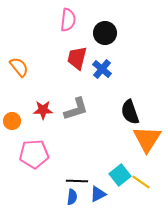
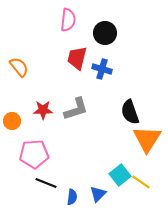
blue cross: rotated 24 degrees counterclockwise
black line: moved 31 px left, 2 px down; rotated 20 degrees clockwise
blue triangle: rotated 18 degrees counterclockwise
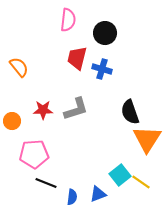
blue triangle: rotated 24 degrees clockwise
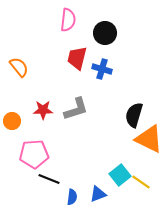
black semicircle: moved 4 px right, 3 px down; rotated 35 degrees clockwise
orange triangle: moved 2 px right; rotated 36 degrees counterclockwise
black line: moved 3 px right, 4 px up
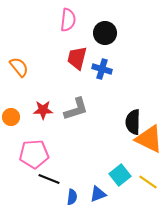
black semicircle: moved 1 px left, 7 px down; rotated 15 degrees counterclockwise
orange circle: moved 1 px left, 4 px up
yellow line: moved 7 px right
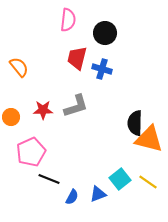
gray L-shape: moved 3 px up
black semicircle: moved 2 px right, 1 px down
orange triangle: rotated 12 degrees counterclockwise
pink pentagon: moved 3 px left, 2 px up; rotated 20 degrees counterclockwise
cyan square: moved 4 px down
blue semicircle: rotated 21 degrees clockwise
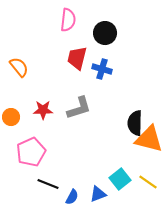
gray L-shape: moved 3 px right, 2 px down
black line: moved 1 px left, 5 px down
